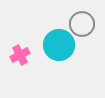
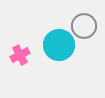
gray circle: moved 2 px right, 2 px down
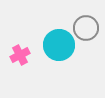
gray circle: moved 2 px right, 2 px down
